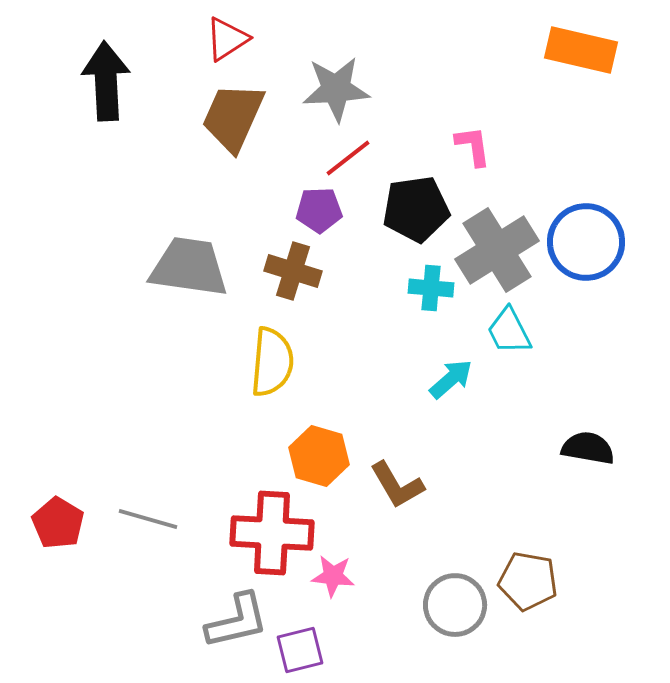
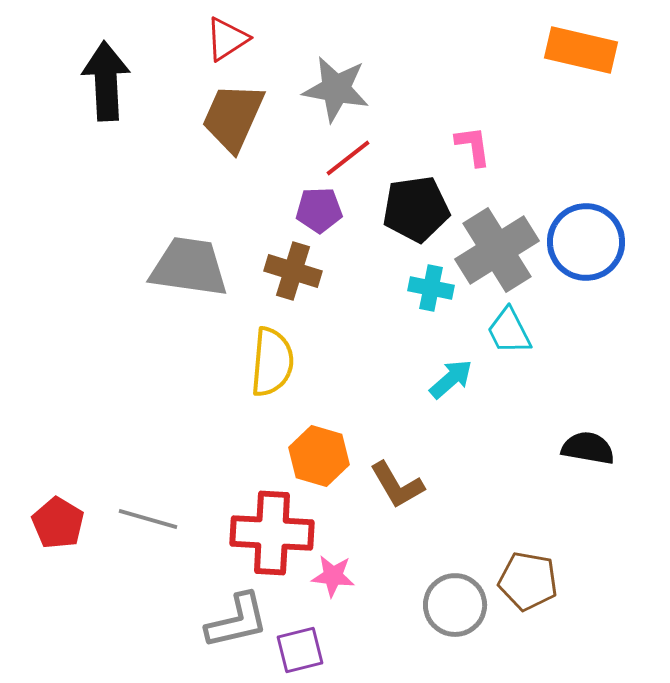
gray star: rotated 14 degrees clockwise
cyan cross: rotated 6 degrees clockwise
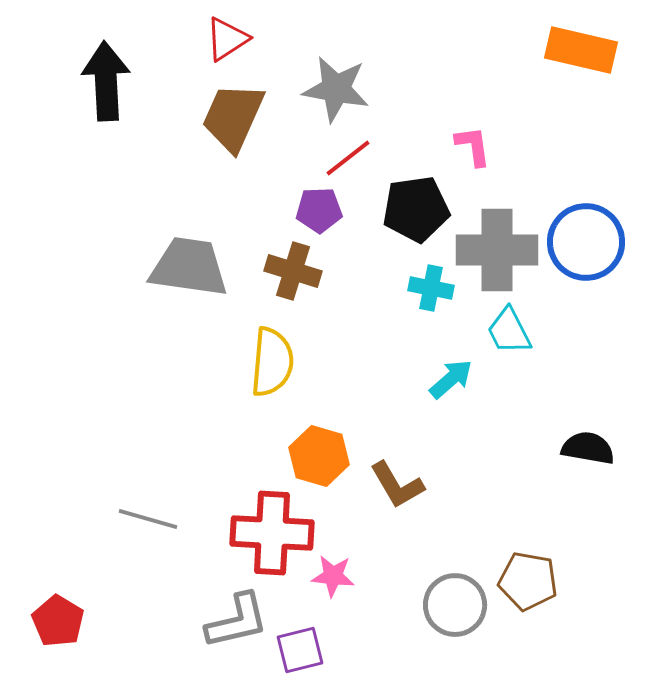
gray cross: rotated 32 degrees clockwise
red pentagon: moved 98 px down
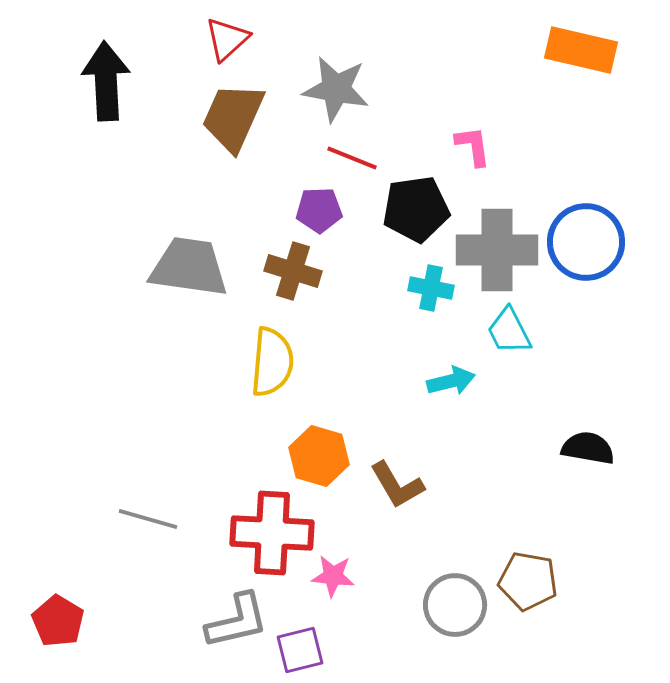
red triangle: rotated 9 degrees counterclockwise
red line: moved 4 px right; rotated 60 degrees clockwise
cyan arrow: moved 2 px down; rotated 27 degrees clockwise
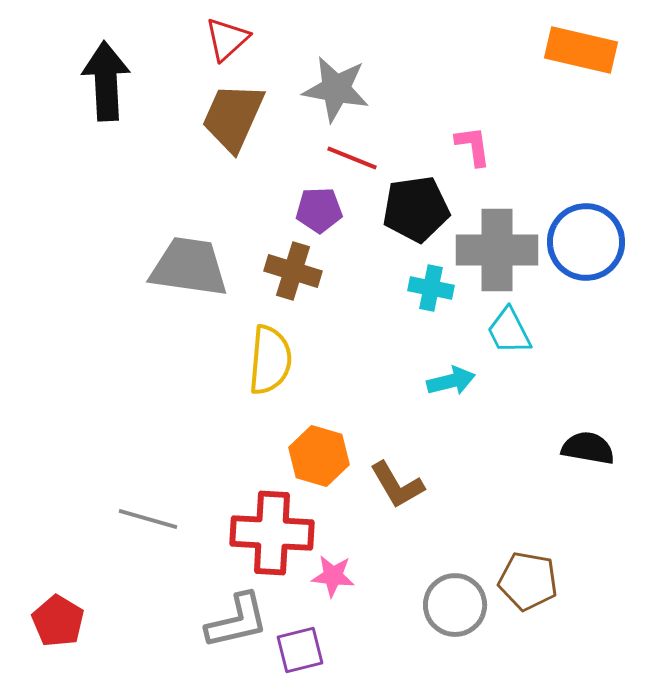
yellow semicircle: moved 2 px left, 2 px up
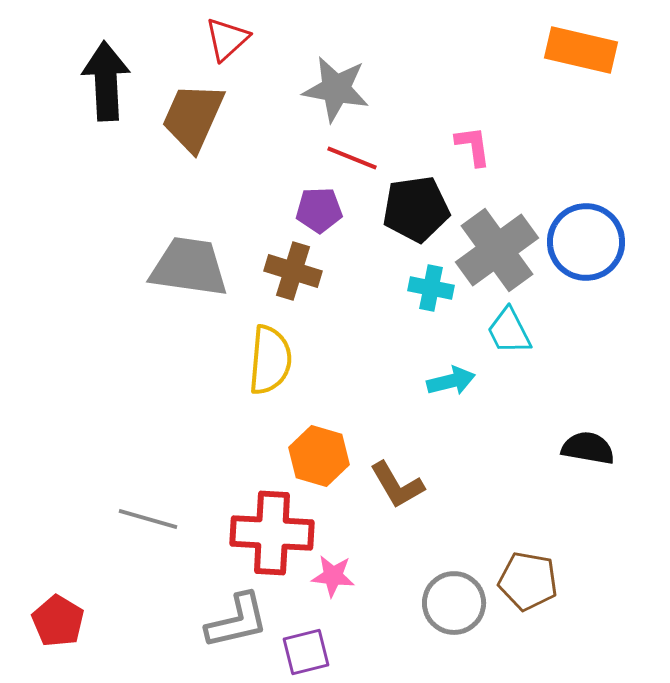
brown trapezoid: moved 40 px left
gray cross: rotated 36 degrees counterclockwise
gray circle: moved 1 px left, 2 px up
purple square: moved 6 px right, 2 px down
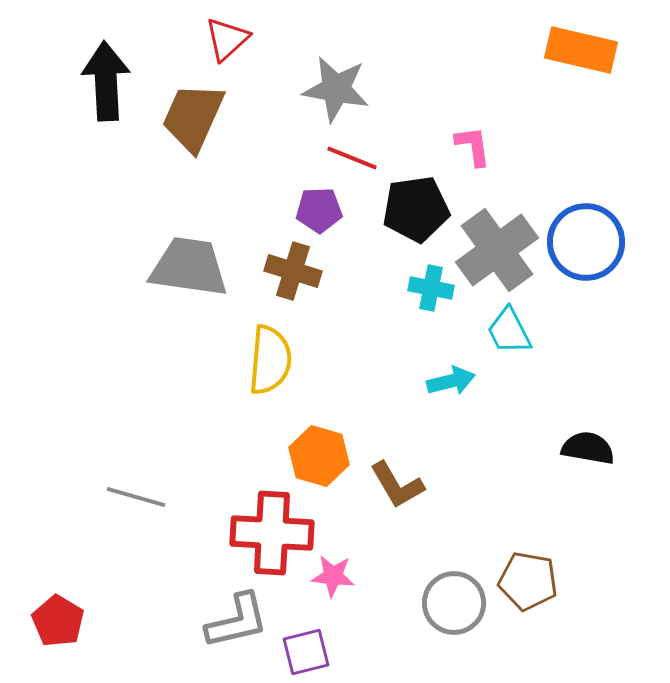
gray line: moved 12 px left, 22 px up
